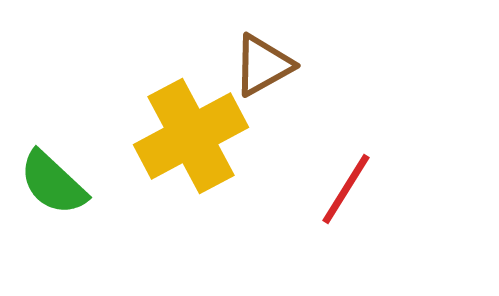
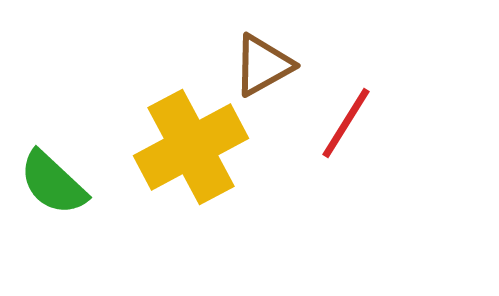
yellow cross: moved 11 px down
red line: moved 66 px up
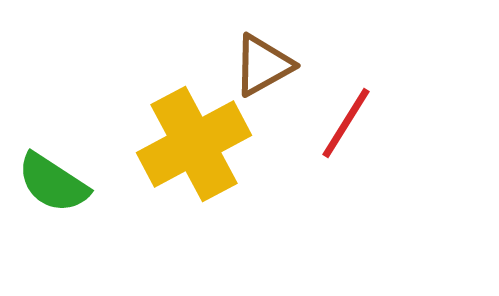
yellow cross: moved 3 px right, 3 px up
green semicircle: rotated 10 degrees counterclockwise
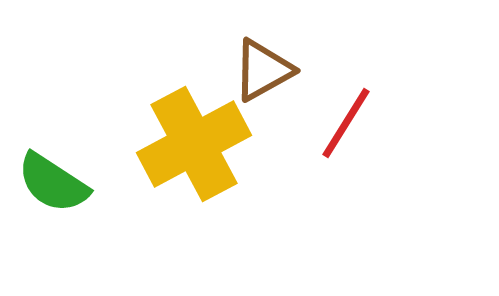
brown triangle: moved 5 px down
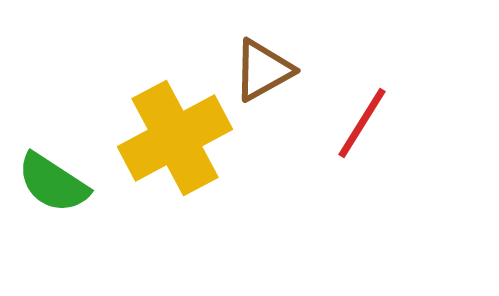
red line: moved 16 px right
yellow cross: moved 19 px left, 6 px up
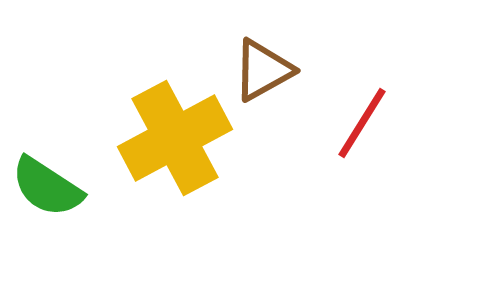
green semicircle: moved 6 px left, 4 px down
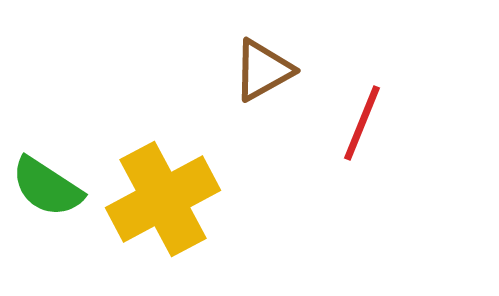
red line: rotated 10 degrees counterclockwise
yellow cross: moved 12 px left, 61 px down
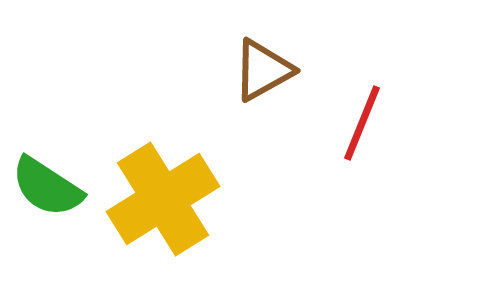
yellow cross: rotated 4 degrees counterclockwise
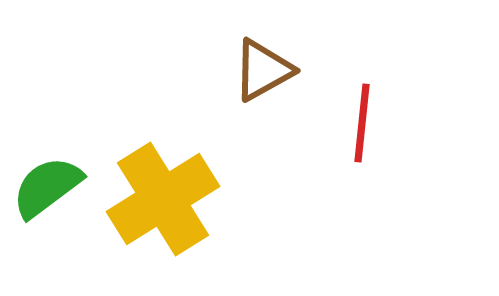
red line: rotated 16 degrees counterclockwise
green semicircle: rotated 110 degrees clockwise
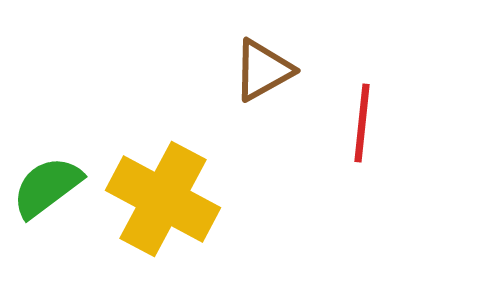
yellow cross: rotated 30 degrees counterclockwise
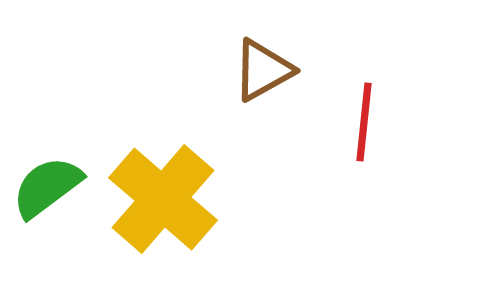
red line: moved 2 px right, 1 px up
yellow cross: rotated 13 degrees clockwise
